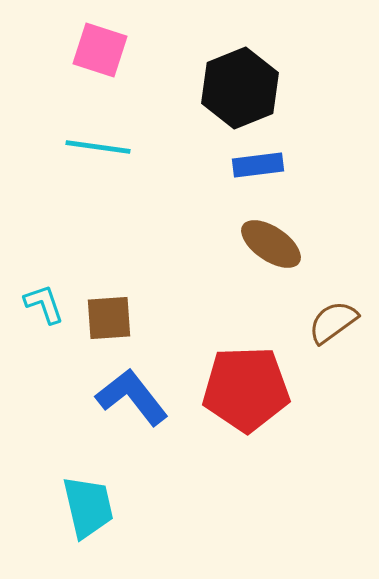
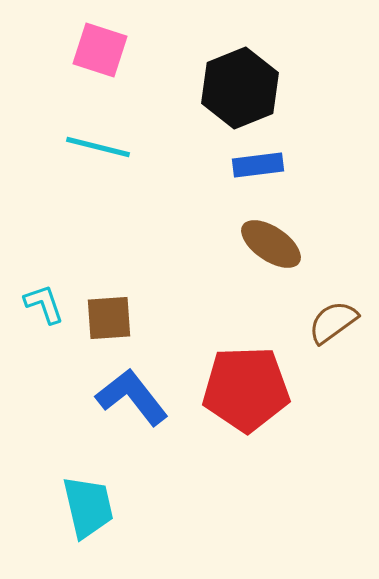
cyan line: rotated 6 degrees clockwise
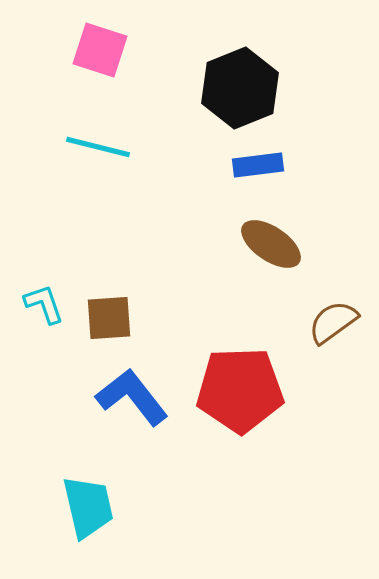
red pentagon: moved 6 px left, 1 px down
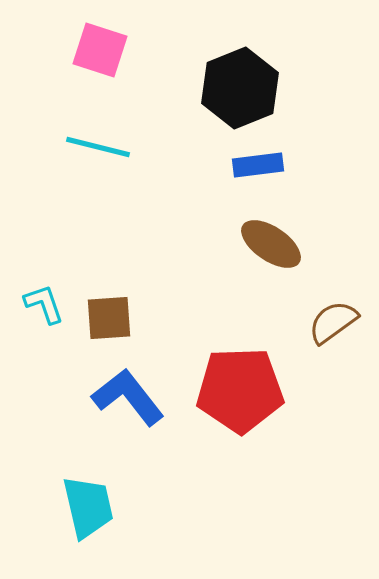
blue L-shape: moved 4 px left
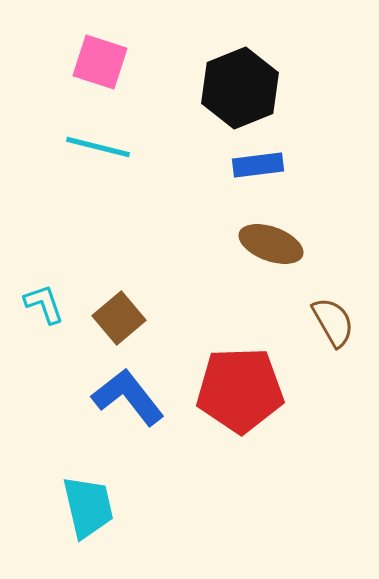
pink square: moved 12 px down
brown ellipse: rotated 14 degrees counterclockwise
brown square: moved 10 px right; rotated 36 degrees counterclockwise
brown semicircle: rotated 96 degrees clockwise
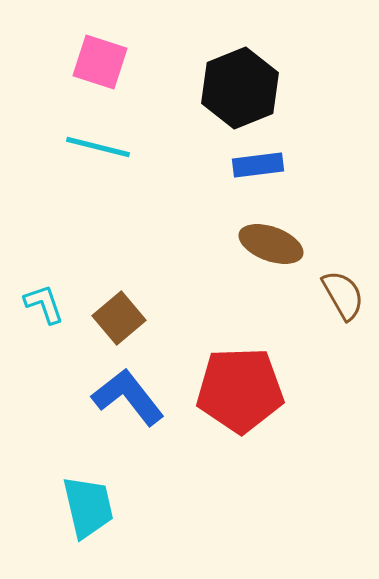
brown semicircle: moved 10 px right, 27 px up
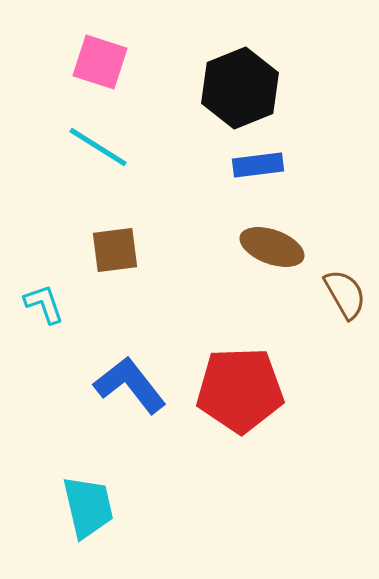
cyan line: rotated 18 degrees clockwise
brown ellipse: moved 1 px right, 3 px down
brown semicircle: moved 2 px right, 1 px up
brown square: moved 4 px left, 68 px up; rotated 33 degrees clockwise
blue L-shape: moved 2 px right, 12 px up
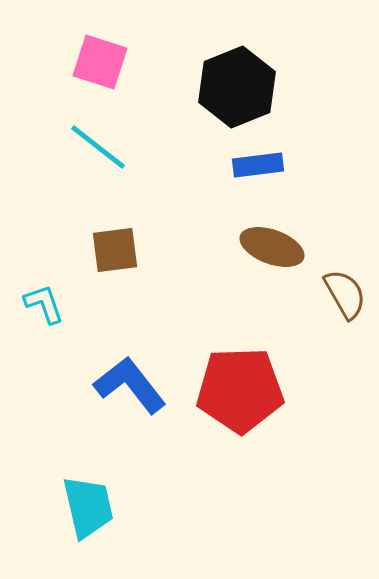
black hexagon: moved 3 px left, 1 px up
cyan line: rotated 6 degrees clockwise
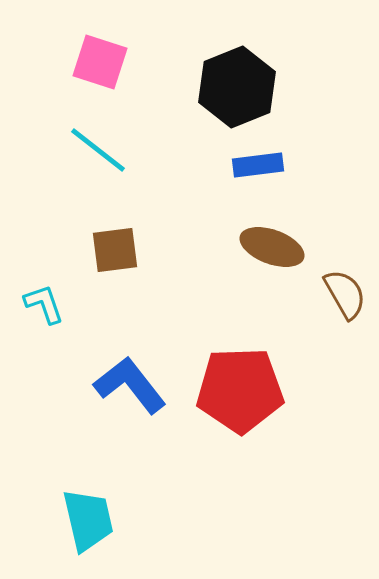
cyan line: moved 3 px down
cyan trapezoid: moved 13 px down
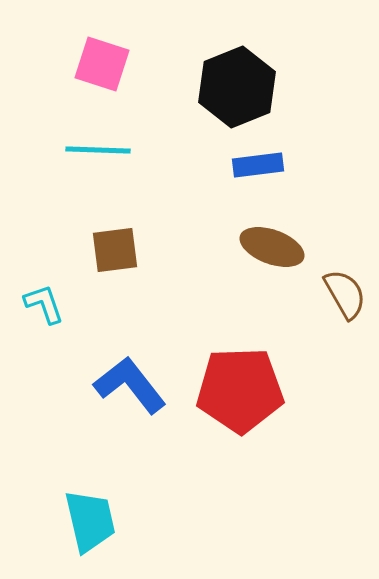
pink square: moved 2 px right, 2 px down
cyan line: rotated 36 degrees counterclockwise
cyan trapezoid: moved 2 px right, 1 px down
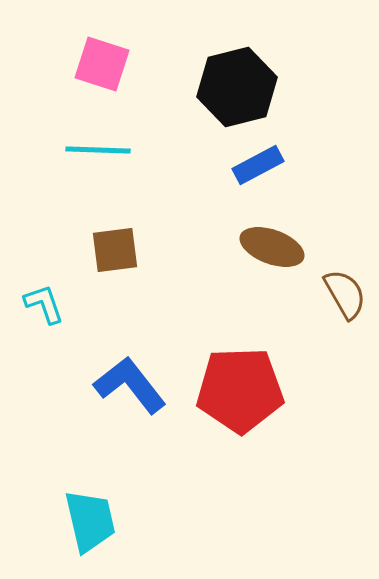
black hexagon: rotated 8 degrees clockwise
blue rectangle: rotated 21 degrees counterclockwise
